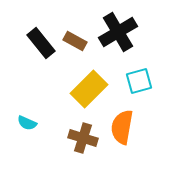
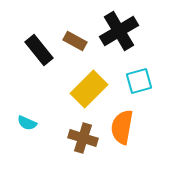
black cross: moved 1 px right, 1 px up
black rectangle: moved 2 px left, 7 px down
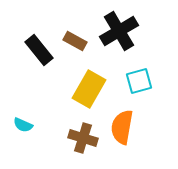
yellow rectangle: rotated 15 degrees counterclockwise
cyan semicircle: moved 4 px left, 2 px down
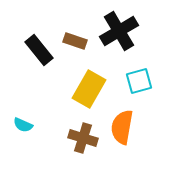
brown rectangle: rotated 10 degrees counterclockwise
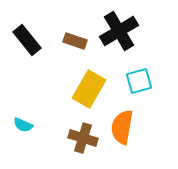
black rectangle: moved 12 px left, 10 px up
